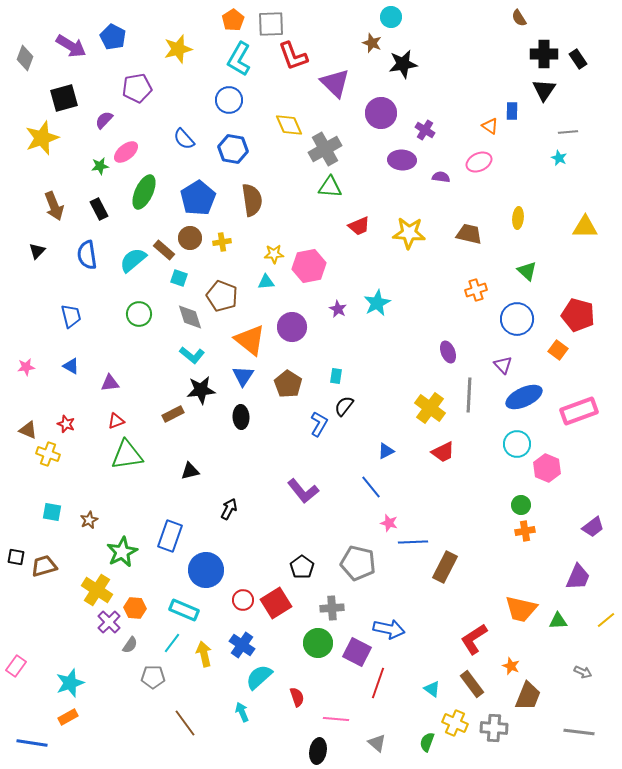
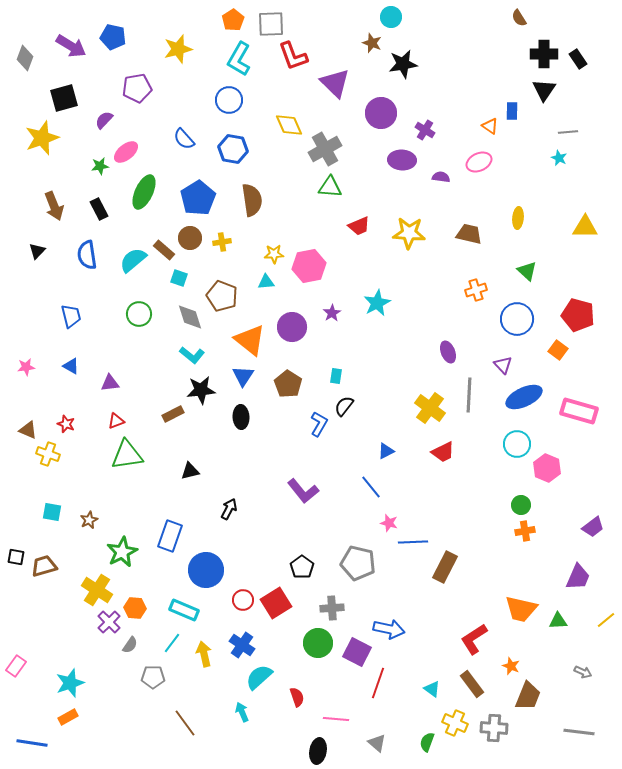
blue pentagon at (113, 37): rotated 15 degrees counterclockwise
purple star at (338, 309): moved 6 px left, 4 px down; rotated 12 degrees clockwise
pink rectangle at (579, 411): rotated 36 degrees clockwise
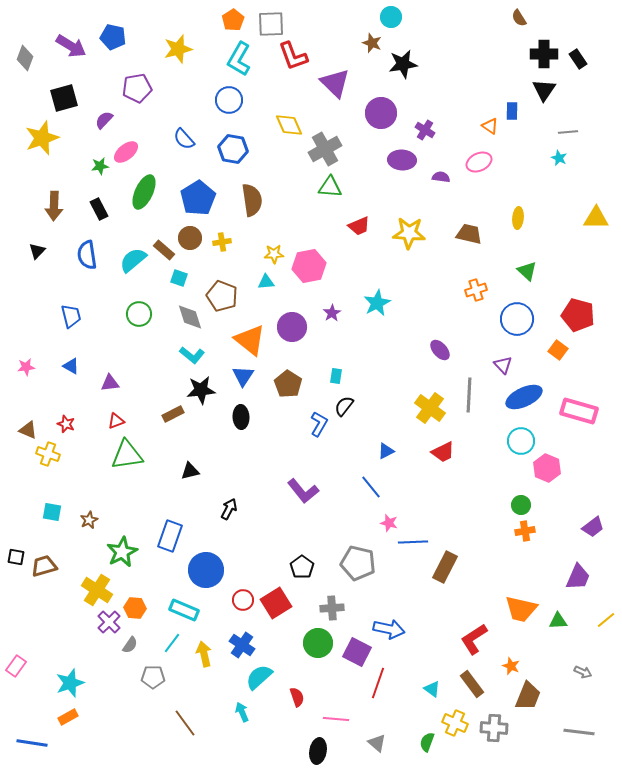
brown arrow at (54, 206): rotated 24 degrees clockwise
yellow triangle at (585, 227): moved 11 px right, 9 px up
purple ellipse at (448, 352): moved 8 px left, 2 px up; rotated 20 degrees counterclockwise
cyan circle at (517, 444): moved 4 px right, 3 px up
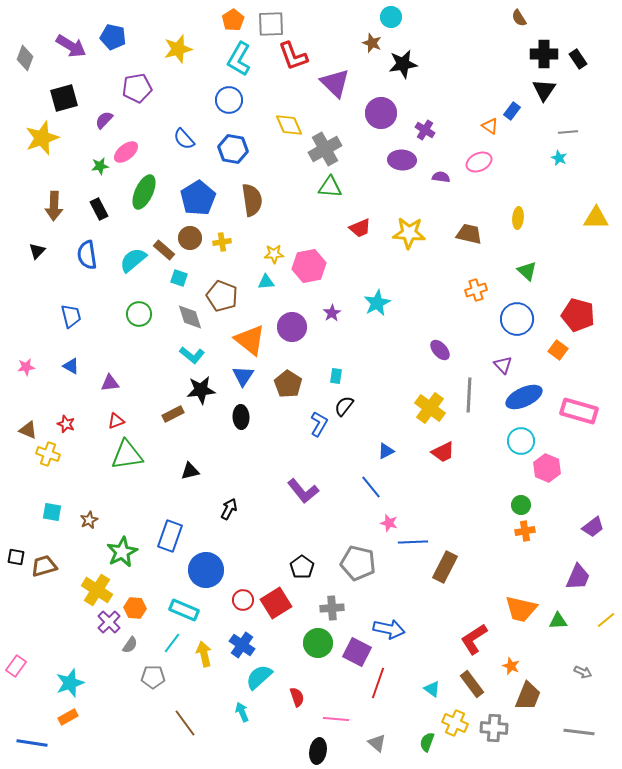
blue rectangle at (512, 111): rotated 36 degrees clockwise
red trapezoid at (359, 226): moved 1 px right, 2 px down
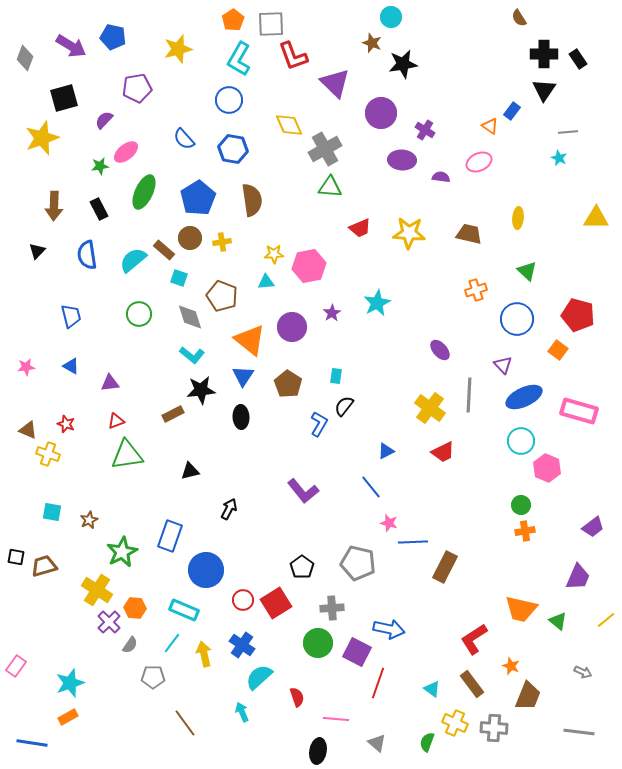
green triangle at (558, 621): rotated 42 degrees clockwise
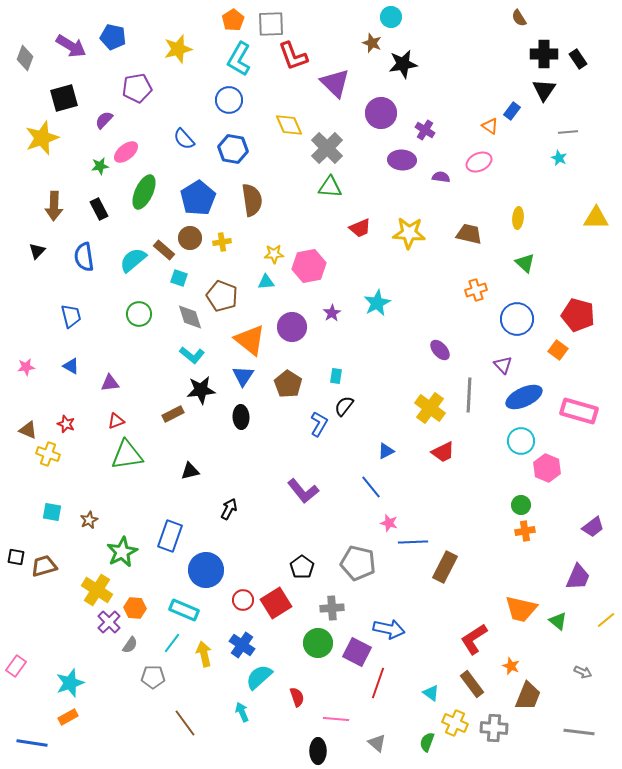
gray cross at (325, 149): moved 2 px right, 1 px up; rotated 16 degrees counterclockwise
blue semicircle at (87, 255): moved 3 px left, 2 px down
green triangle at (527, 271): moved 2 px left, 8 px up
cyan triangle at (432, 689): moved 1 px left, 4 px down
black ellipse at (318, 751): rotated 10 degrees counterclockwise
